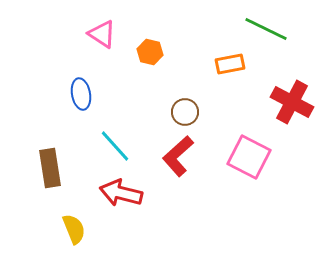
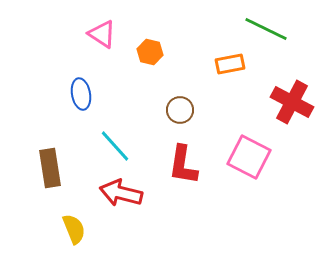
brown circle: moved 5 px left, 2 px up
red L-shape: moved 5 px right, 9 px down; rotated 39 degrees counterclockwise
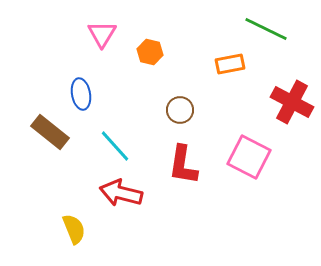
pink triangle: rotated 28 degrees clockwise
brown rectangle: moved 36 px up; rotated 42 degrees counterclockwise
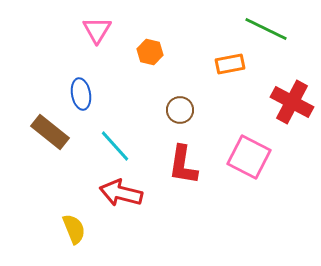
pink triangle: moved 5 px left, 4 px up
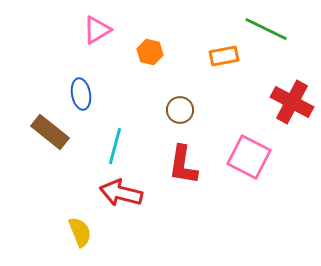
pink triangle: rotated 28 degrees clockwise
orange rectangle: moved 6 px left, 8 px up
cyan line: rotated 57 degrees clockwise
yellow semicircle: moved 6 px right, 3 px down
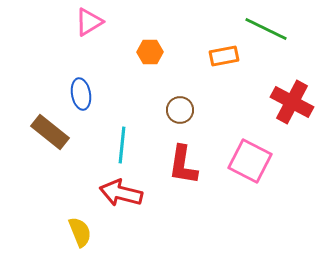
pink triangle: moved 8 px left, 8 px up
orange hexagon: rotated 15 degrees counterclockwise
cyan line: moved 7 px right, 1 px up; rotated 9 degrees counterclockwise
pink square: moved 1 px right, 4 px down
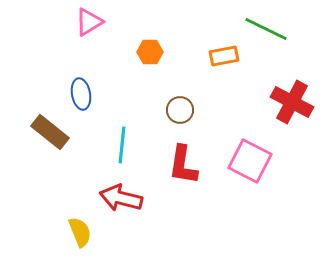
red arrow: moved 5 px down
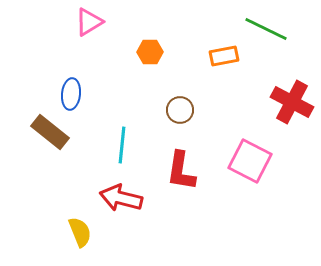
blue ellipse: moved 10 px left; rotated 16 degrees clockwise
red L-shape: moved 2 px left, 6 px down
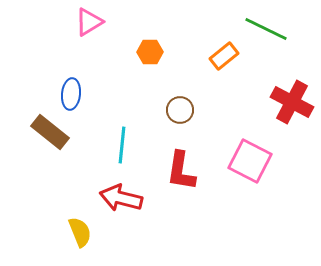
orange rectangle: rotated 28 degrees counterclockwise
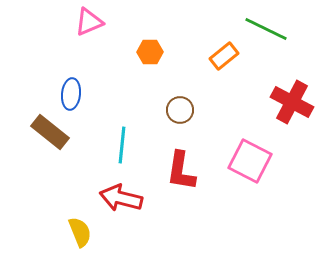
pink triangle: rotated 8 degrees clockwise
